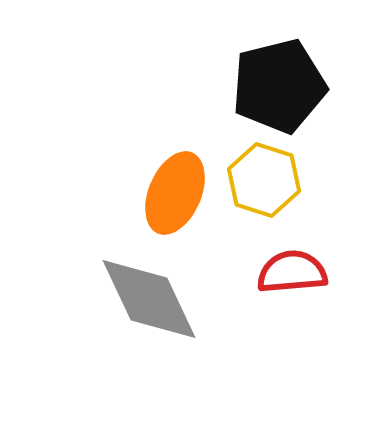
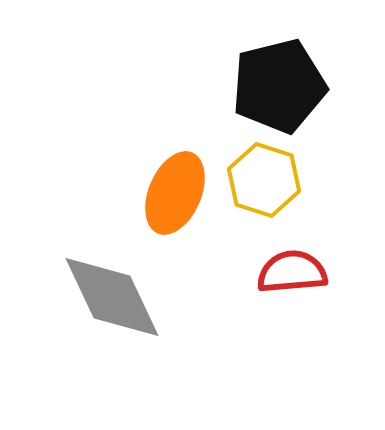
gray diamond: moved 37 px left, 2 px up
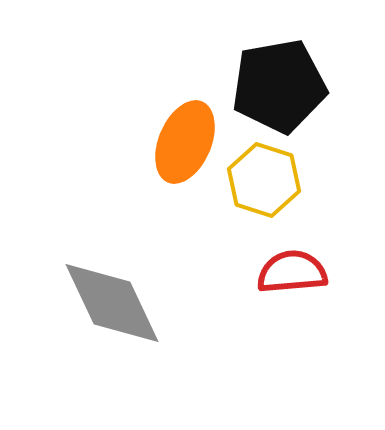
black pentagon: rotated 4 degrees clockwise
orange ellipse: moved 10 px right, 51 px up
gray diamond: moved 6 px down
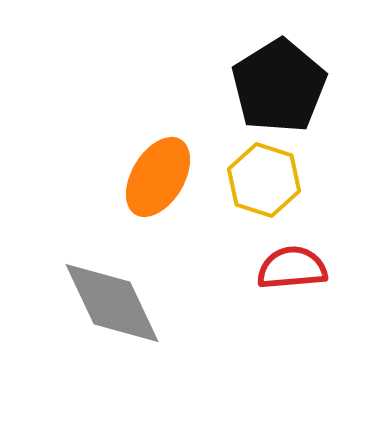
black pentagon: rotated 22 degrees counterclockwise
orange ellipse: moved 27 px left, 35 px down; rotated 8 degrees clockwise
red semicircle: moved 4 px up
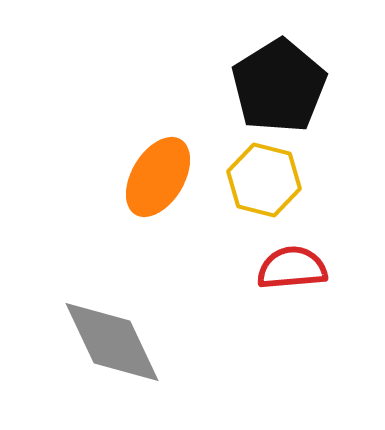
yellow hexagon: rotated 4 degrees counterclockwise
gray diamond: moved 39 px down
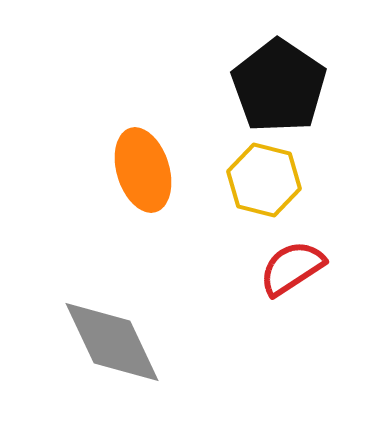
black pentagon: rotated 6 degrees counterclockwise
orange ellipse: moved 15 px left, 7 px up; rotated 48 degrees counterclockwise
red semicircle: rotated 28 degrees counterclockwise
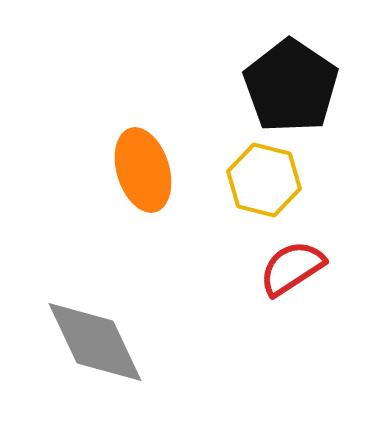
black pentagon: moved 12 px right
gray diamond: moved 17 px left
